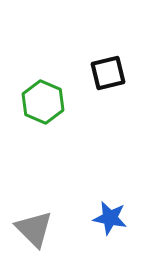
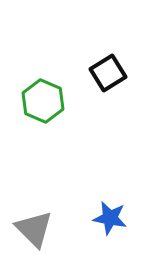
black square: rotated 18 degrees counterclockwise
green hexagon: moved 1 px up
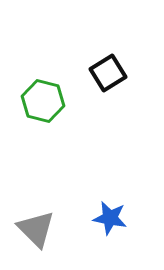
green hexagon: rotated 9 degrees counterclockwise
gray triangle: moved 2 px right
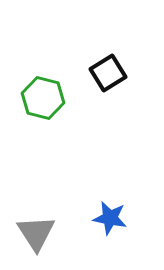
green hexagon: moved 3 px up
gray triangle: moved 4 px down; rotated 12 degrees clockwise
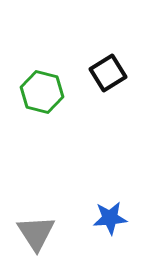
green hexagon: moved 1 px left, 6 px up
blue star: rotated 16 degrees counterclockwise
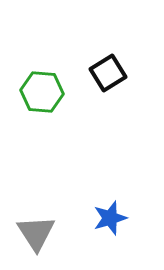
green hexagon: rotated 9 degrees counterclockwise
blue star: rotated 12 degrees counterclockwise
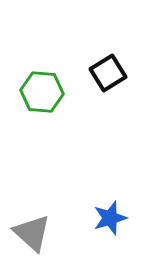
gray triangle: moved 4 px left; rotated 15 degrees counterclockwise
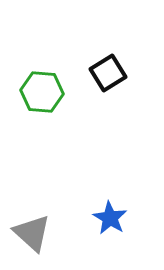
blue star: rotated 24 degrees counterclockwise
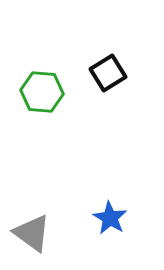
gray triangle: rotated 6 degrees counterclockwise
